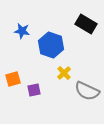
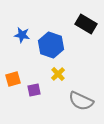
blue star: moved 4 px down
yellow cross: moved 6 px left, 1 px down
gray semicircle: moved 6 px left, 10 px down
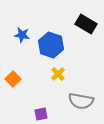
orange square: rotated 28 degrees counterclockwise
purple square: moved 7 px right, 24 px down
gray semicircle: rotated 15 degrees counterclockwise
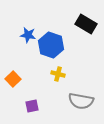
blue star: moved 6 px right
yellow cross: rotated 32 degrees counterclockwise
purple square: moved 9 px left, 8 px up
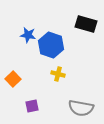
black rectangle: rotated 15 degrees counterclockwise
gray semicircle: moved 7 px down
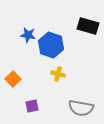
black rectangle: moved 2 px right, 2 px down
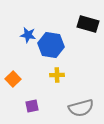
black rectangle: moved 2 px up
blue hexagon: rotated 10 degrees counterclockwise
yellow cross: moved 1 px left, 1 px down; rotated 16 degrees counterclockwise
gray semicircle: rotated 25 degrees counterclockwise
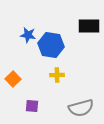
black rectangle: moved 1 px right, 2 px down; rotated 15 degrees counterclockwise
purple square: rotated 16 degrees clockwise
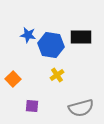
black rectangle: moved 8 px left, 11 px down
yellow cross: rotated 32 degrees counterclockwise
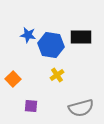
purple square: moved 1 px left
